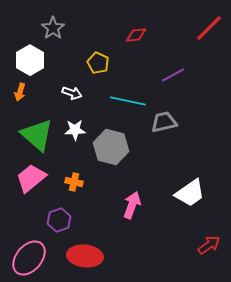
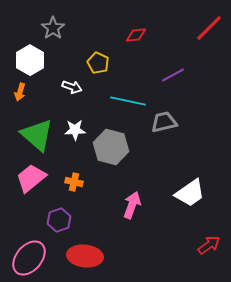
white arrow: moved 6 px up
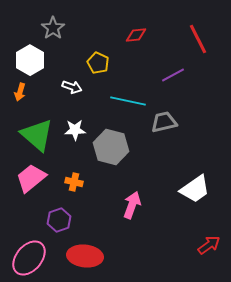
red line: moved 11 px left, 11 px down; rotated 72 degrees counterclockwise
white trapezoid: moved 5 px right, 4 px up
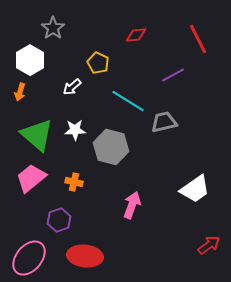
white arrow: rotated 120 degrees clockwise
cyan line: rotated 20 degrees clockwise
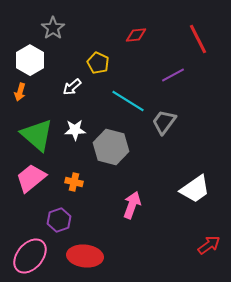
gray trapezoid: rotated 40 degrees counterclockwise
pink ellipse: moved 1 px right, 2 px up
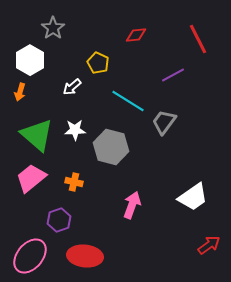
white trapezoid: moved 2 px left, 8 px down
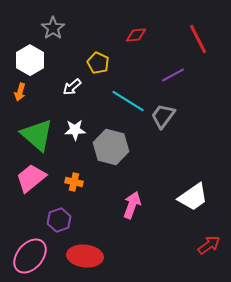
gray trapezoid: moved 1 px left, 6 px up
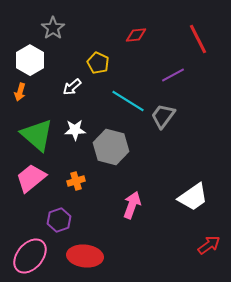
orange cross: moved 2 px right, 1 px up; rotated 30 degrees counterclockwise
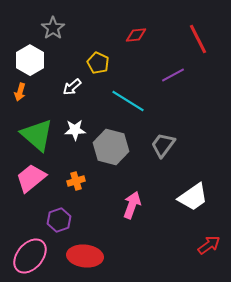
gray trapezoid: moved 29 px down
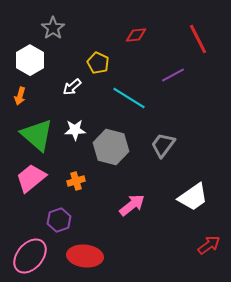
orange arrow: moved 4 px down
cyan line: moved 1 px right, 3 px up
pink arrow: rotated 32 degrees clockwise
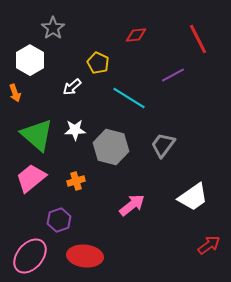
orange arrow: moved 5 px left, 3 px up; rotated 36 degrees counterclockwise
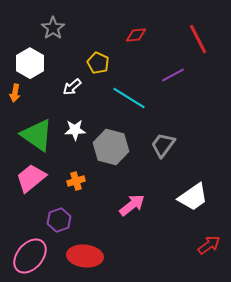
white hexagon: moved 3 px down
orange arrow: rotated 30 degrees clockwise
green triangle: rotated 6 degrees counterclockwise
